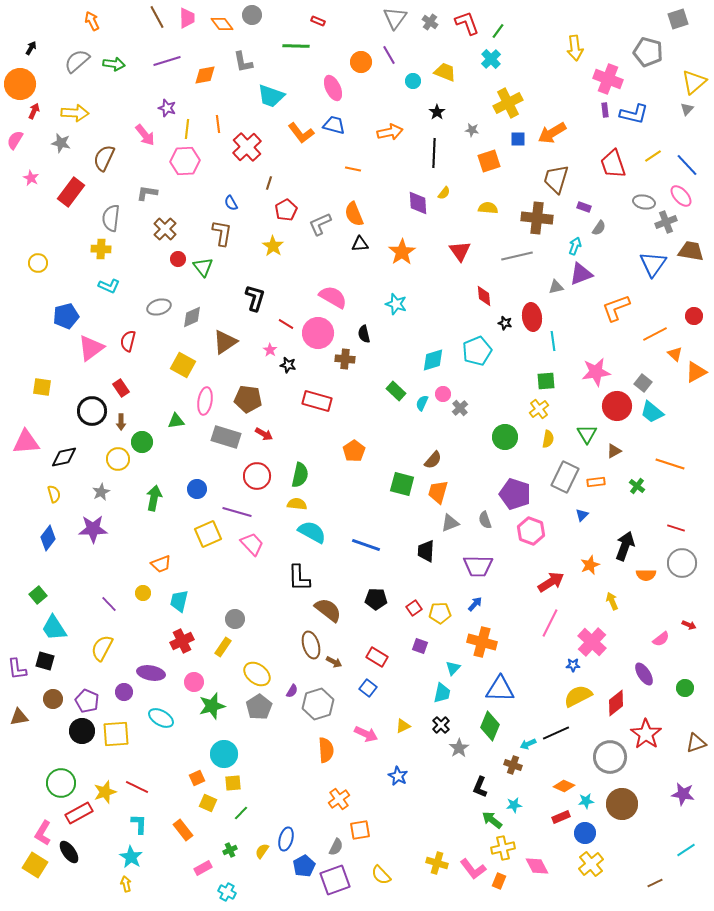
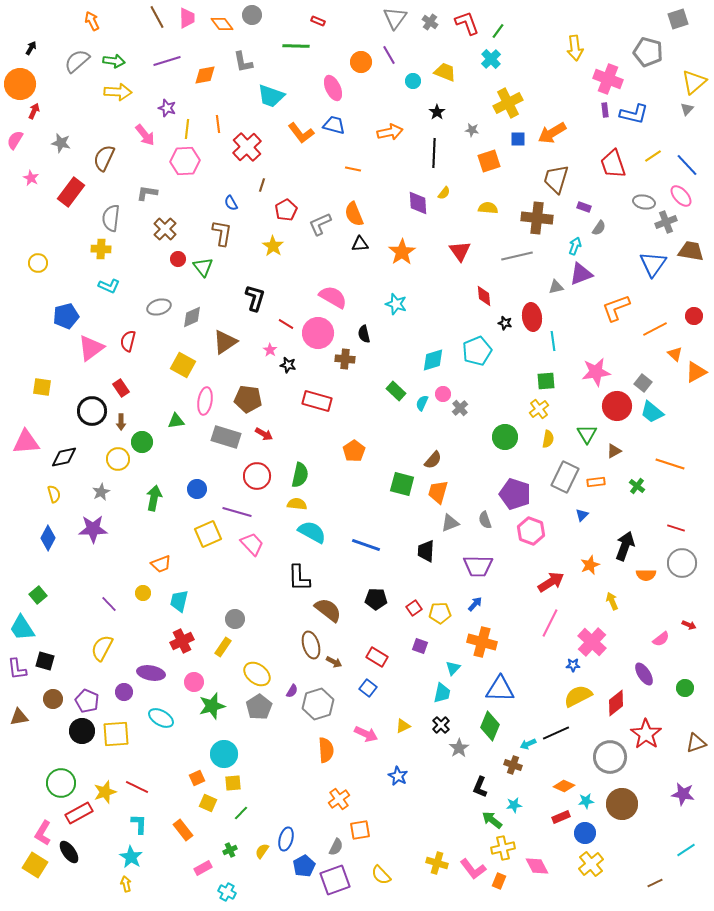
green arrow at (114, 64): moved 3 px up
yellow arrow at (75, 113): moved 43 px right, 21 px up
brown line at (269, 183): moved 7 px left, 2 px down
orange line at (655, 334): moved 5 px up
blue diamond at (48, 538): rotated 10 degrees counterclockwise
cyan trapezoid at (54, 628): moved 32 px left
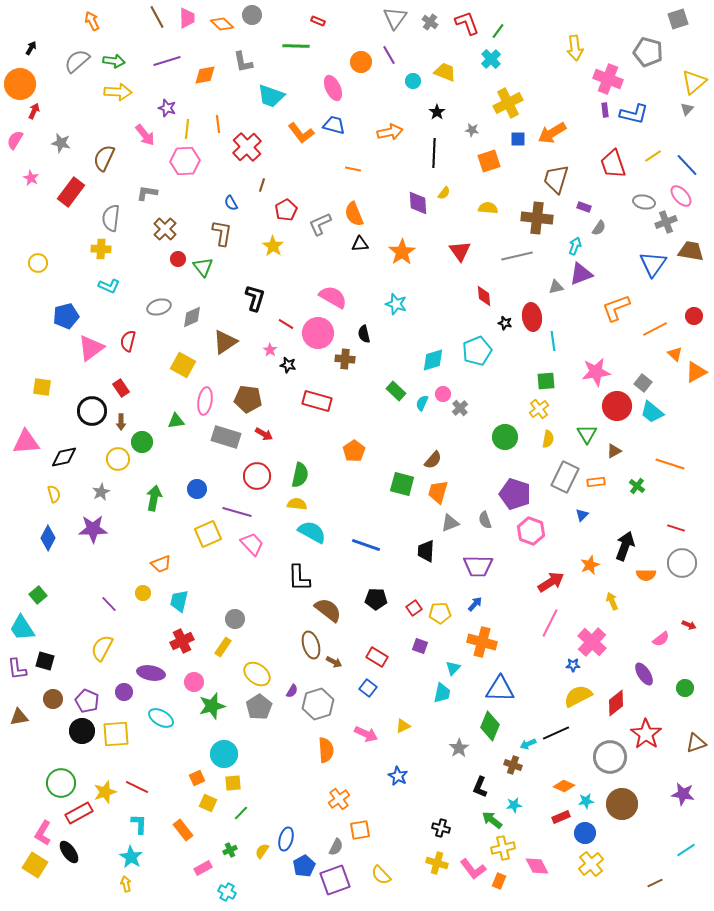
orange diamond at (222, 24): rotated 10 degrees counterclockwise
black cross at (441, 725): moved 103 px down; rotated 30 degrees counterclockwise
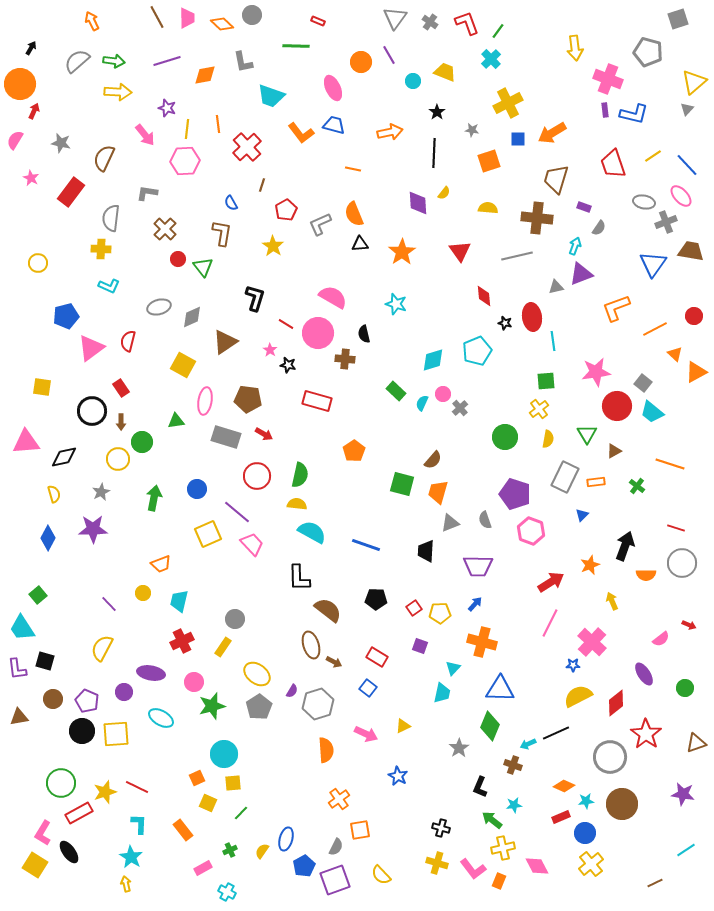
purple line at (237, 512): rotated 24 degrees clockwise
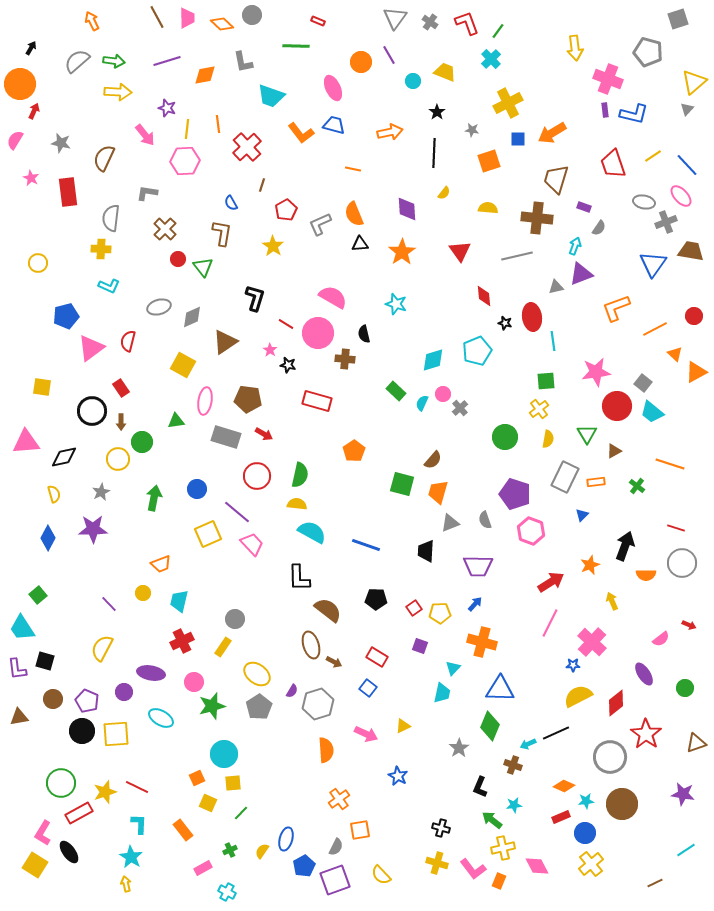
red rectangle at (71, 192): moved 3 px left; rotated 44 degrees counterclockwise
purple diamond at (418, 203): moved 11 px left, 6 px down
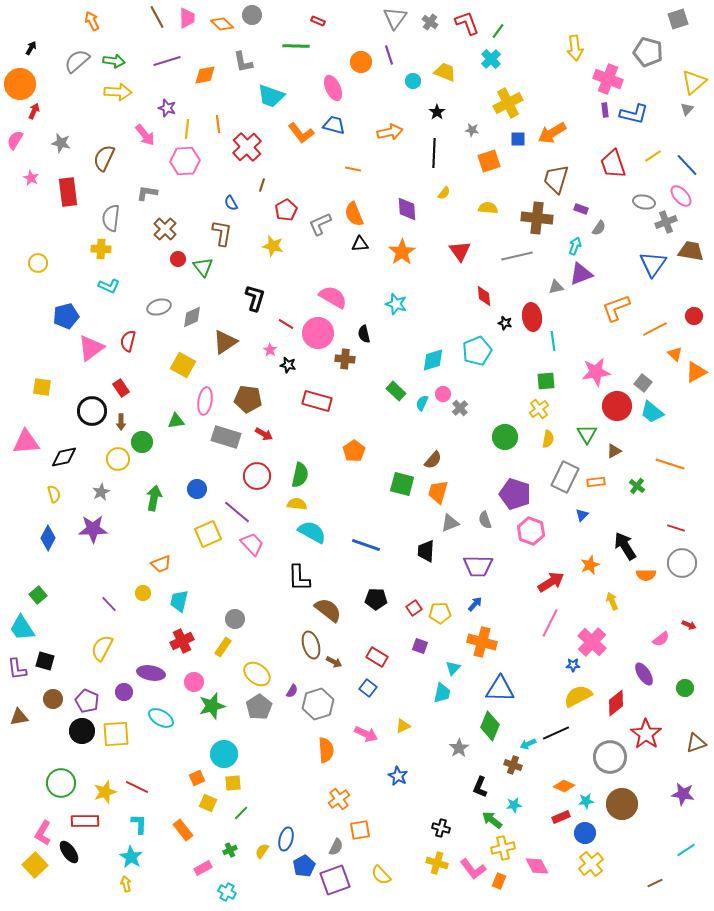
purple line at (389, 55): rotated 12 degrees clockwise
purple rectangle at (584, 207): moved 3 px left, 2 px down
yellow star at (273, 246): rotated 20 degrees counterclockwise
black arrow at (625, 546): rotated 52 degrees counterclockwise
red rectangle at (79, 813): moved 6 px right, 8 px down; rotated 28 degrees clockwise
yellow square at (35, 865): rotated 15 degrees clockwise
